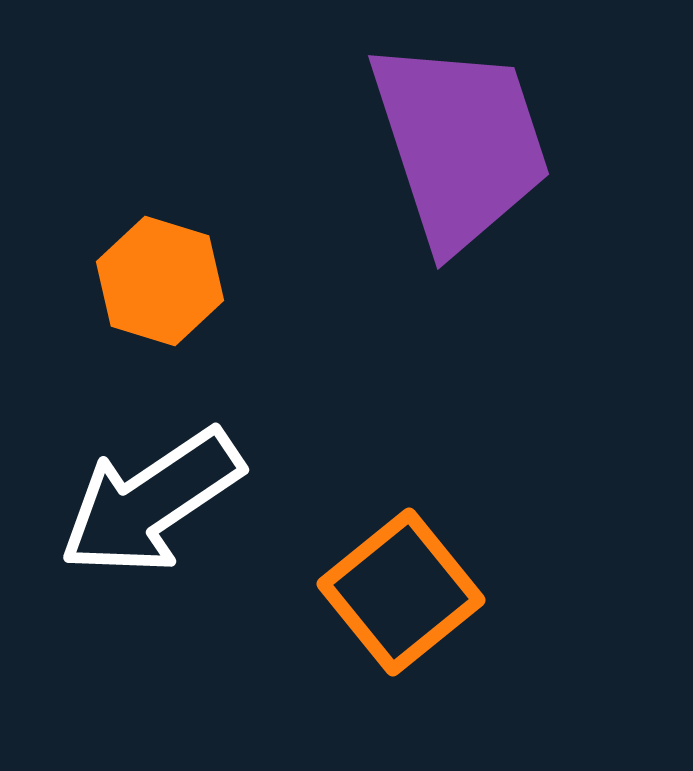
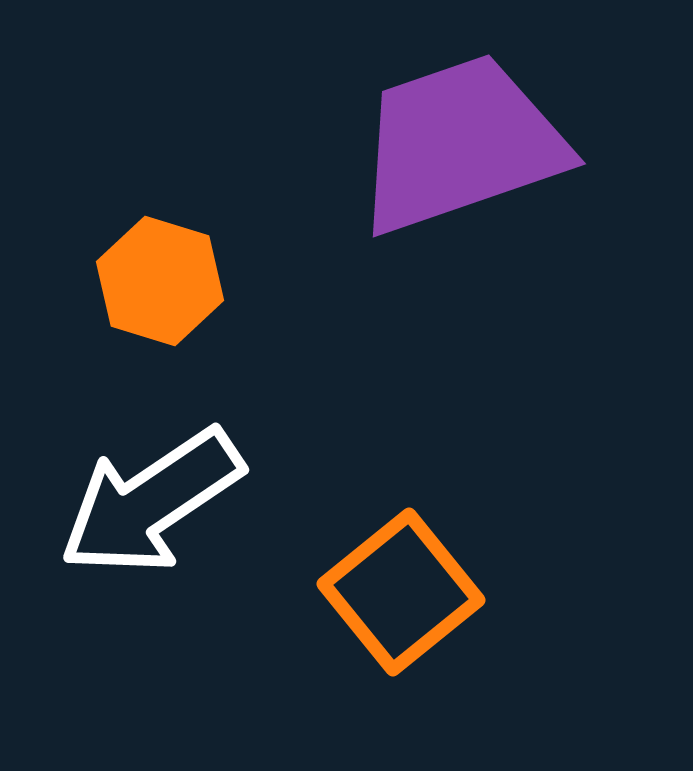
purple trapezoid: rotated 91 degrees counterclockwise
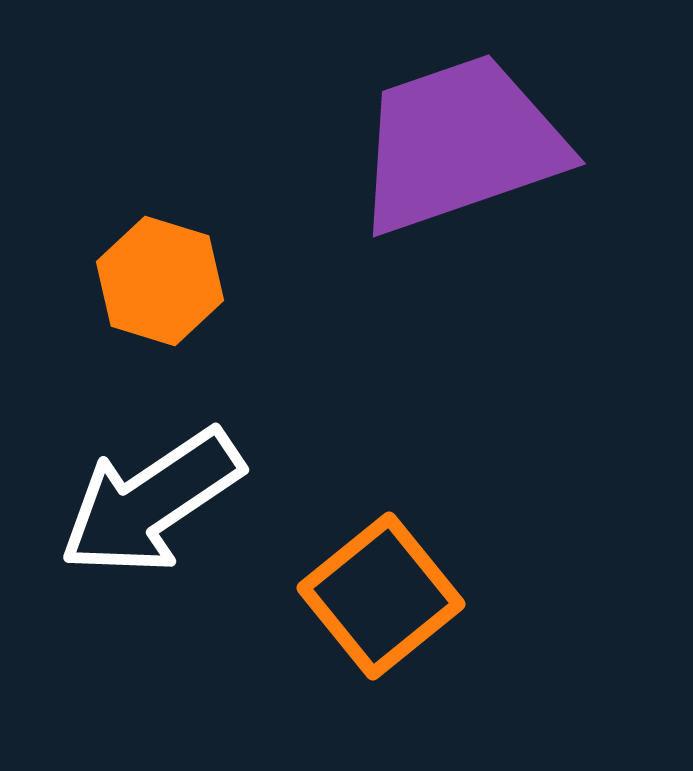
orange square: moved 20 px left, 4 px down
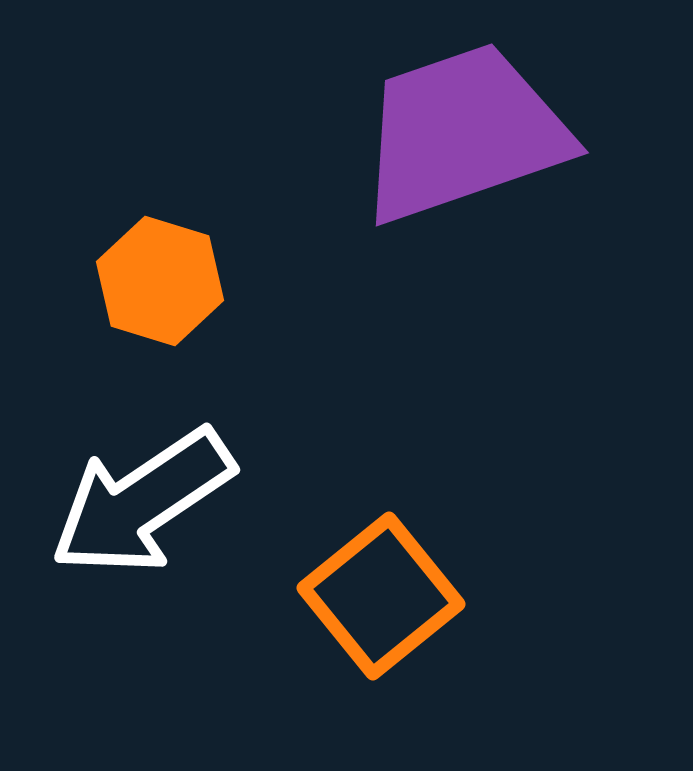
purple trapezoid: moved 3 px right, 11 px up
white arrow: moved 9 px left
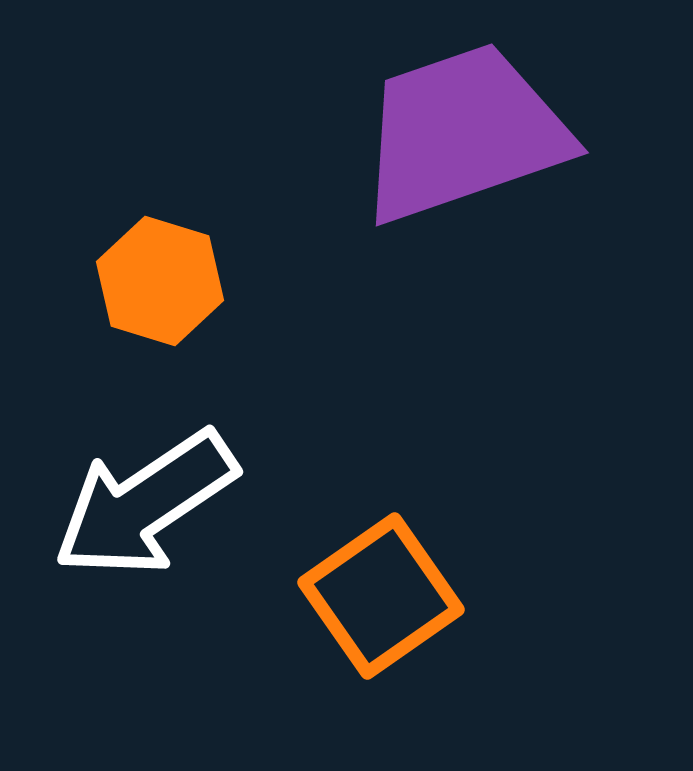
white arrow: moved 3 px right, 2 px down
orange square: rotated 4 degrees clockwise
